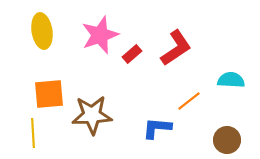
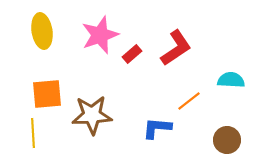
orange square: moved 2 px left
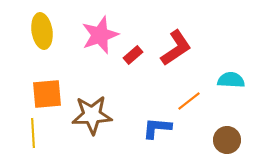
red rectangle: moved 1 px right, 1 px down
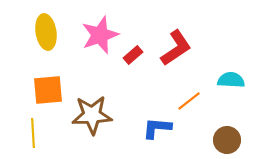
yellow ellipse: moved 4 px right, 1 px down
orange square: moved 1 px right, 4 px up
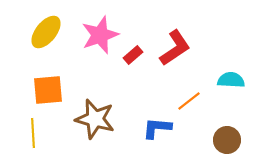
yellow ellipse: rotated 48 degrees clockwise
red L-shape: moved 1 px left
brown star: moved 3 px right, 4 px down; rotated 18 degrees clockwise
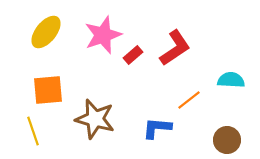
pink star: moved 3 px right
orange line: moved 1 px up
yellow line: moved 2 px up; rotated 16 degrees counterclockwise
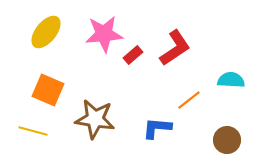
pink star: moved 1 px right, 1 px up; rotated 15 degrees clockwise
orange square: rotated 28 degrees clockwise
brown star: rotated 6 degrees counterclockwise
yellow line: rotated 56 degrees counterclockwise
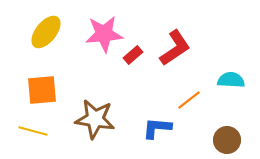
orange square: moved 6 px left; rotated 28 degrees counterclockwise
